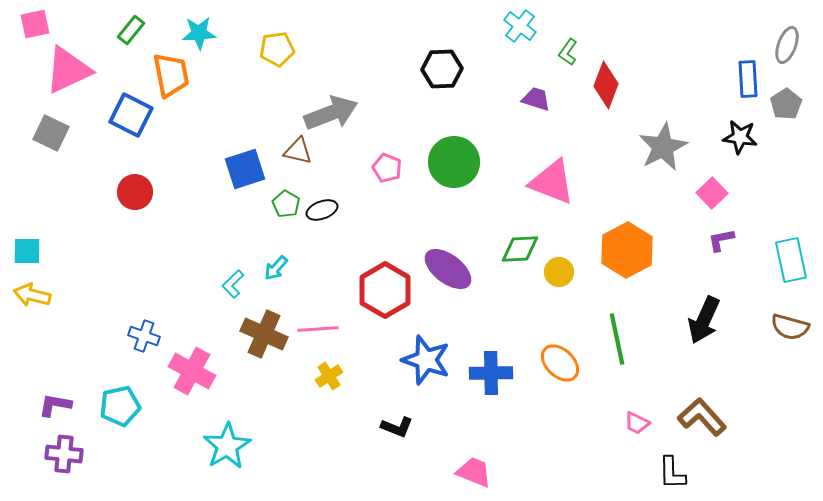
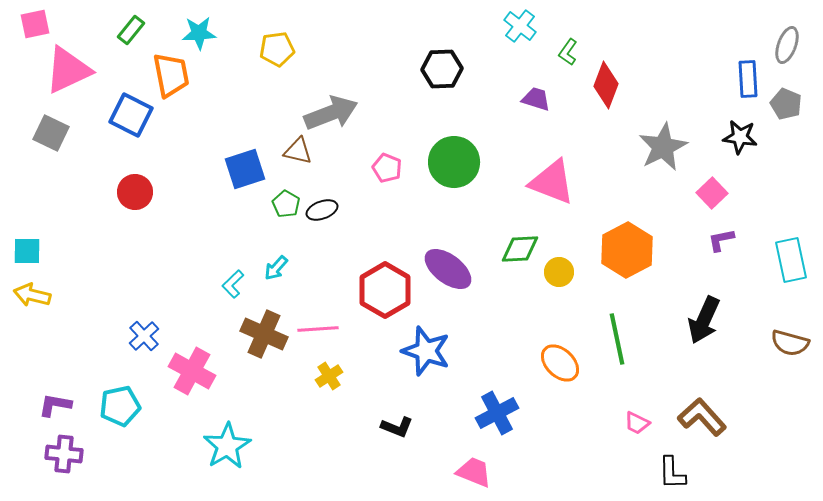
gray pentagon at (786, 104): rotated 16 degrees counterclockwise
brown semicircle at (790, 327): moved 16 px down
blue cross at (144, 336): rotated 28 degrees clockwise
blue star at (426, 360): moved 9 px up
blue cross at (491, 373): moved 6 px right, 40 px down; rotated 27 degrees counterclockwise
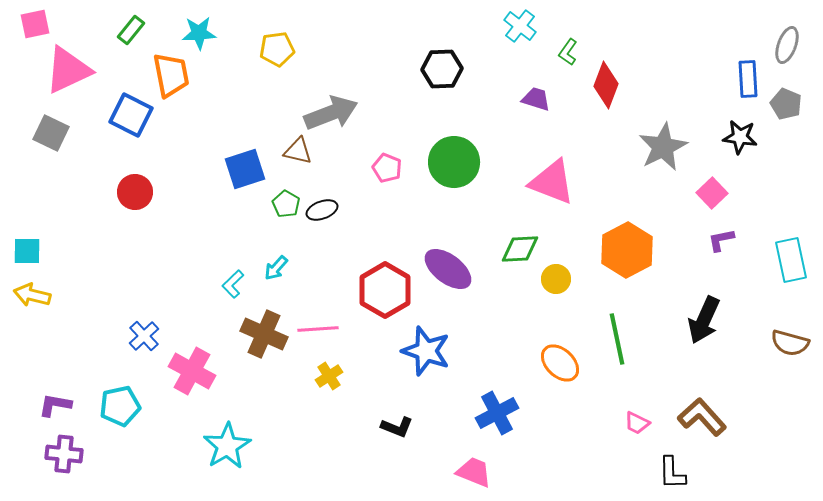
yellow circle at (559, 272): moved 3 px left, 7 px down
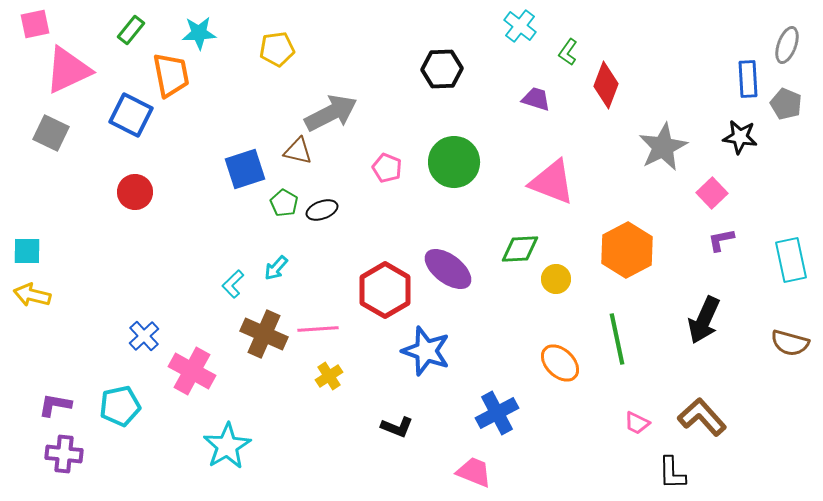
gray arrow at (331, 113): rotated 6 degrees counterclockwise
green pentagon at (286, 204): moved 2 px left, 1 px up
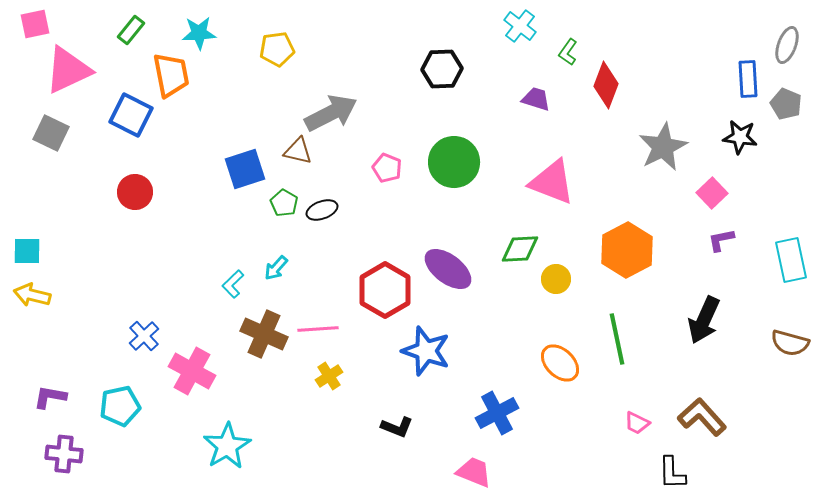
purple L-shape at (55, 405): moved 5 px left, 8 px up
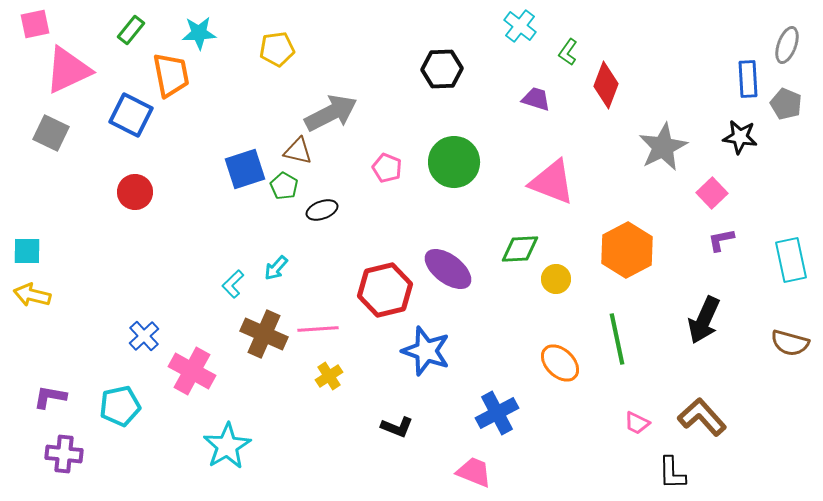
green pentagon at (284, 203): moved 17 px up
red hexagon at (385, 290): rotated 16 degrees clockwise
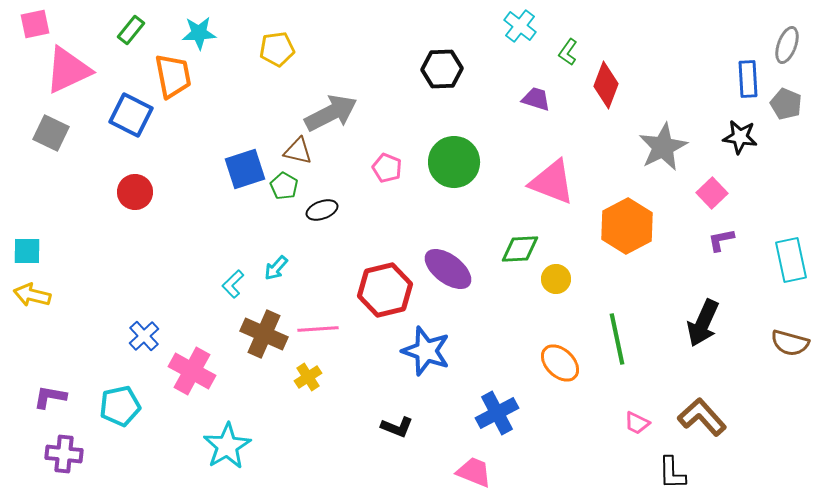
orange trapezoid at (171, 75): moved 2 px right, 1 px down
orange hexagon at (627, 250): moved 24 px up
black arrow at (704, 320): moved 1 px left, 3 px down
yellow cross at (329, 376): moved 21 px left, 1 px down
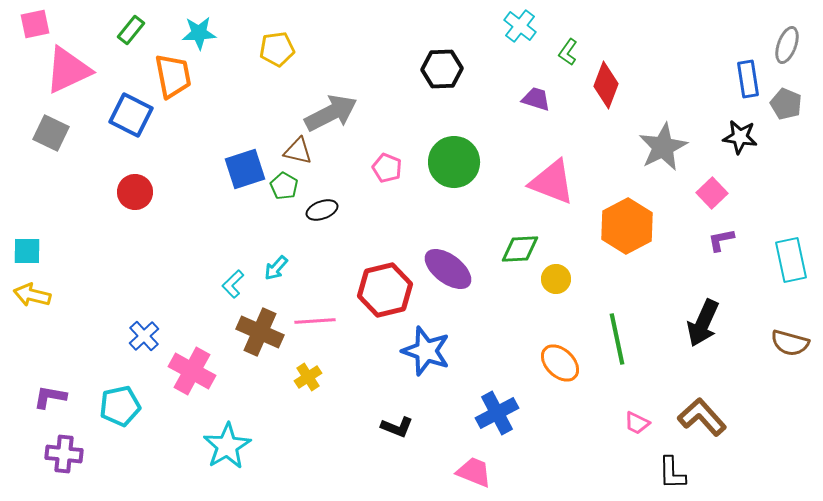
blue rectangle at (748, 79): rotated 6 degrees counterclockwise
pink line at (318, 329): moved 3 px left, 8 px up
brown cross at (264, 334): moved 4 px left, 2 px up
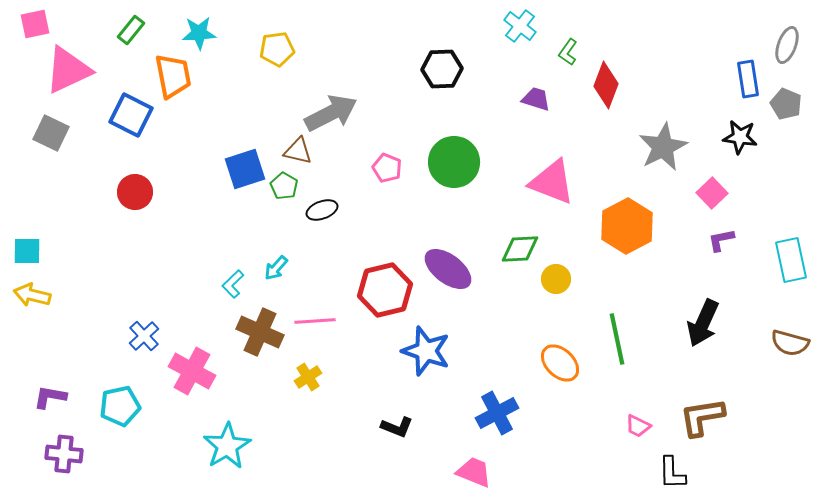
brown L-shape at (702, 417): rotated 57 degrees counterclockwise
pink trapezoid at (637, 423): moved 1 px right, 3 px down
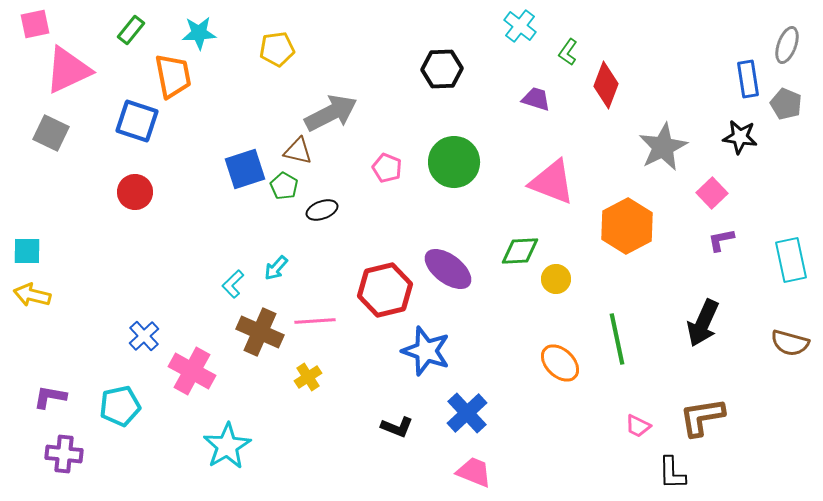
blue square at (131, 115): moved 6 px right, 6 px down; rotated 9 degrees counterclockwise
green diamond at (520, 249): moved 2 px down
blue cross at (497, 413): moved 30 px left; rotated 15 degrees counterclockwise
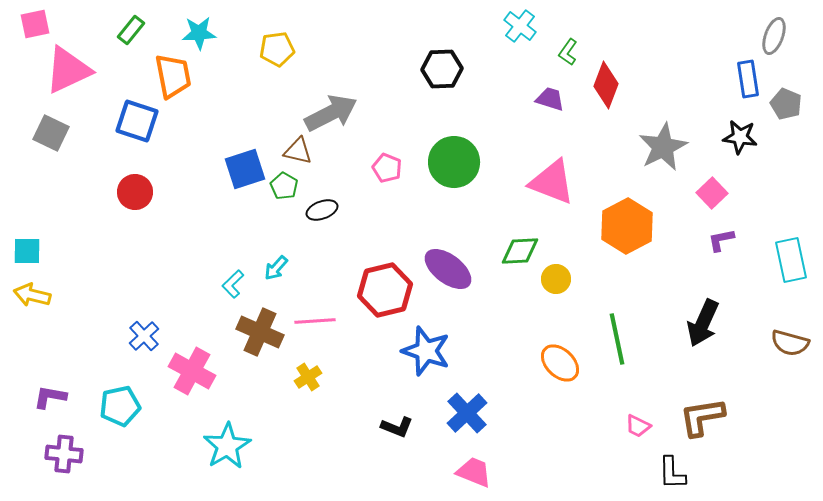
gray ellipse at (787, 45): moved 13 px left, 9 px up
purple trapezoid at (536, 99): moved 14 px right
